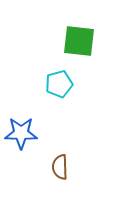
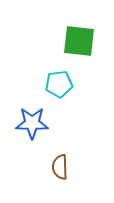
cyan pentagon: rotated 8 degrees clockwise
blue star: moved 11 px right, 10 px up
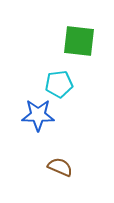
blue star: moved 6 px right, 8 px up
brown semicircle: rotated 115 degrees clockwise
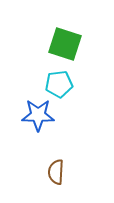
green square: moved 14 px left, 3 px down; rotated 12 degrees clockwise
brown semicircle: moved 4 px left, 5 px down; rotated 110 degrees counterclockwise
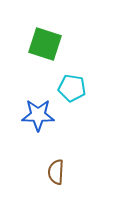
green square: moved 20 px left
cyan pentagon: moved 13 px right, 4 px down; rotated 16 degrees clockwise
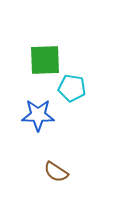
green square: moved 16 px down; rotated 20 degrees counterclockwise
brown semicircle: rotated 60 degrees counterclockwise
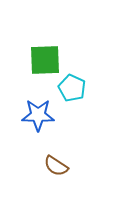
cyan pentagon: rotated 16 degrees clockwise
brown semicircle: moved 6 px up
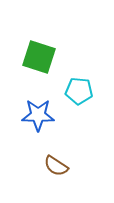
green square: moved 6 px left, 3 px up; rotated 20 degrees clockwise
cyan pentagon: moved 7 px right, 3 px down; rotated 20 degrees counterclockwise
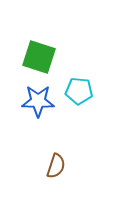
blue star: moved 14 px up
brown semicircle: rotated 105 degrees counterclockwise
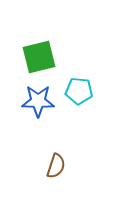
green square: rotated 32 degrees counterclockwise
